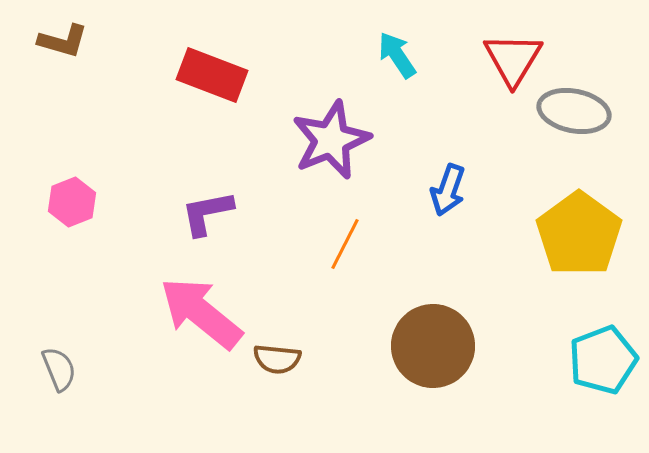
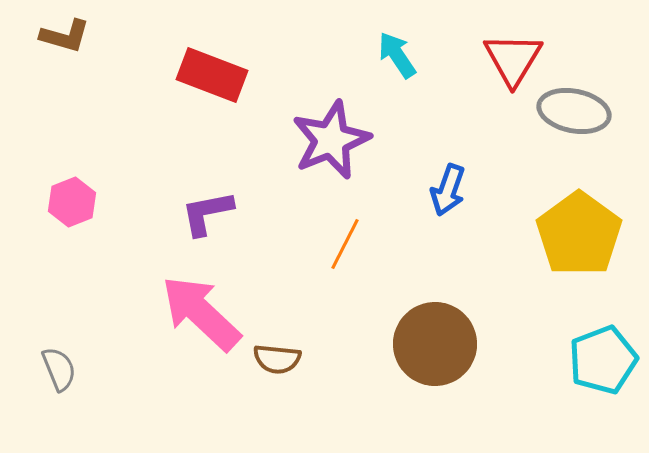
brown L-shape: moved 2 px right, 5 px up
pink arrow: rotated 4 degrees clockwise
brown circle: moved 2 px right, 2 px up
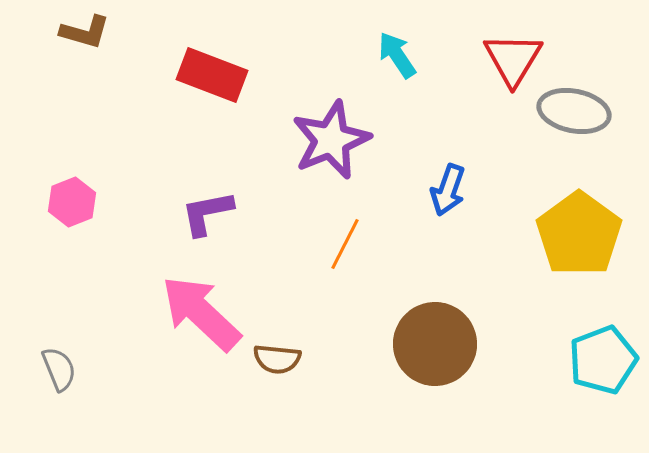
brown L-shape: moved 20 px right, 4 px up
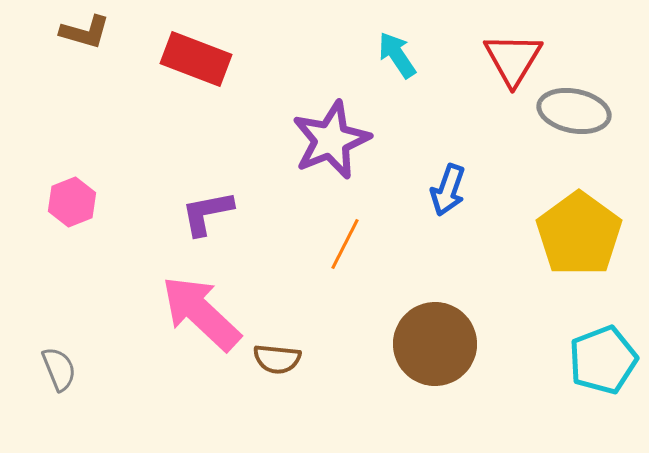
red rectangle: moved 16 px left, 16 px up
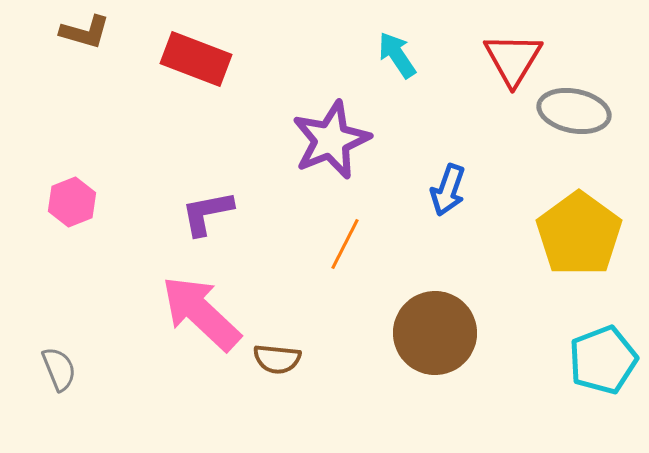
brown circle: moved 11 px up
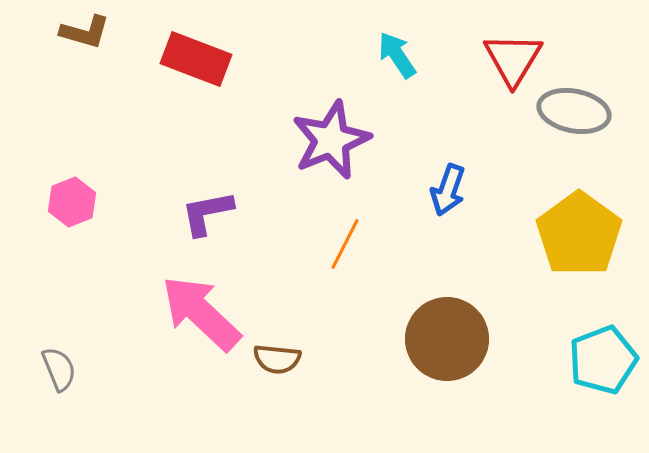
brown circle: moved 12 px right, 6 px down
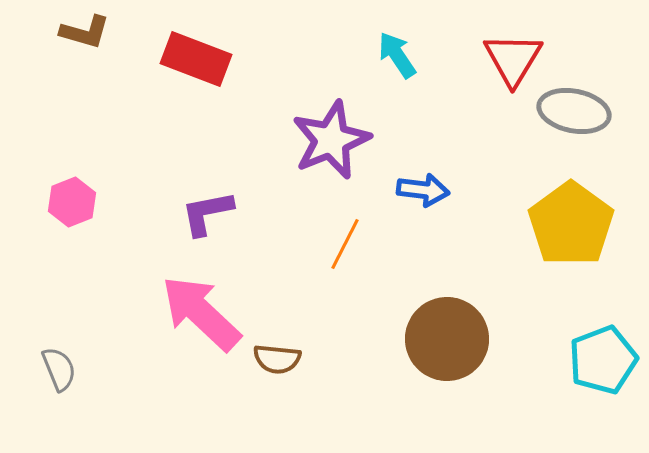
blue arrow: moved 25 px left; rotated 102 degrees counterclockwise
yellow pentagon: moved 8 px left, 10 px up
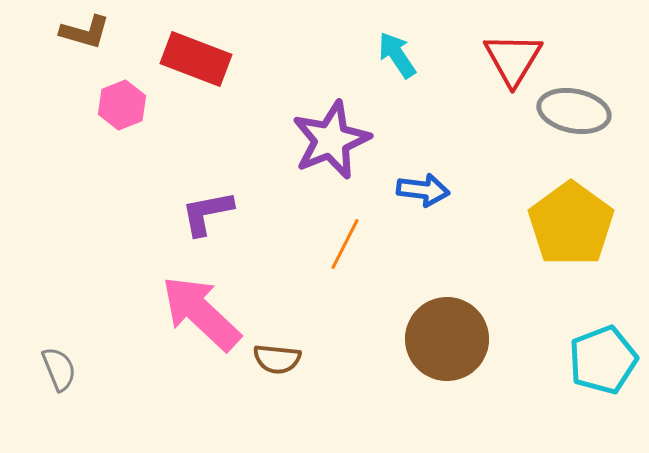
pink hexagon: moved 50 px right, 97 px up
